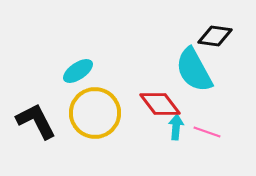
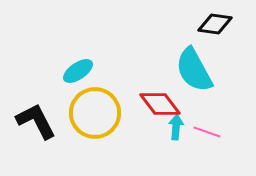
black diamond: moved 12 px up
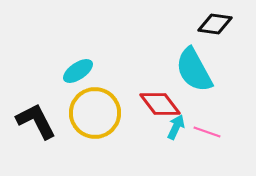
cyan arrow: rotated 20 degrees clockwise
